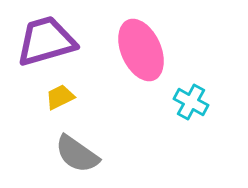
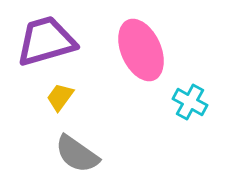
yellow trapezoid: rotated 28 degrees counterclockwise
cyan cross: moved 1 px left
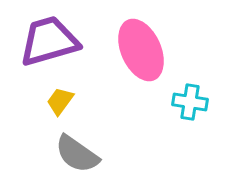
purple trapezoid: moved 3 px right
yellow trapezoid: moved 4 px down
cyan cross: rotated 20 degrees counterclockwise
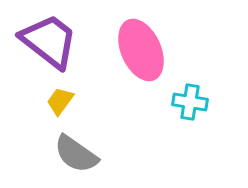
purple trapezoid: rotated 54 degrees clockwise
gray semicircle: moved 1 px left
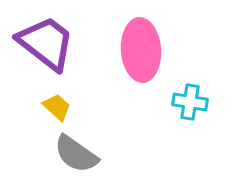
purple trapezoid: moved 3 px left, 2 px down
pink ellipse: rotated 20 degrees clockwise
yellow trapezoid: moved 3 px left, 6 px down; rotated 96 degrees clockwise
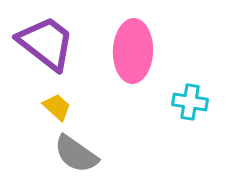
pink ellipse: moved 8 px left, 1 px down; rotated 6 degrees clockwise
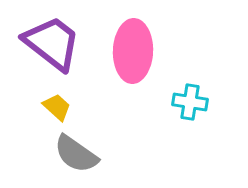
purple trapezoid: moved 6 px right
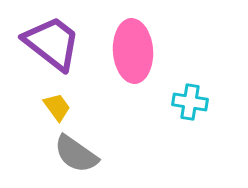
pink ellipse: rotated 6 degrees counterclockwise
yellow trapezoid: rotated 12 degrees clockwise
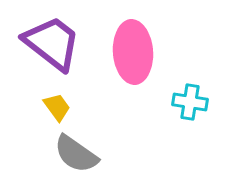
pink ellipse: moved 1 px down
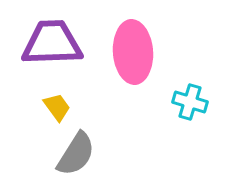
purple trapezoid: rotated 40 degrees counterclockwise
cyan cross: rotated 8 degrees clockwise
gray semicircle: rotated 93 degrees counterclockwise
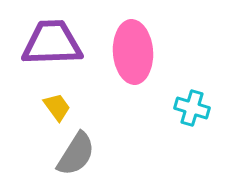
cyan cross: moved 2 px right, 6 px down
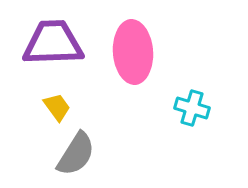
purple trapezoid: moved 1 px right
